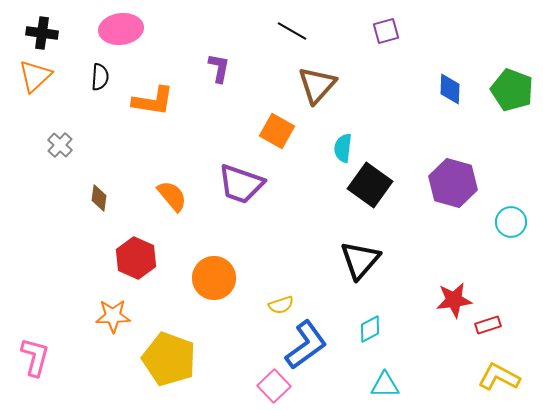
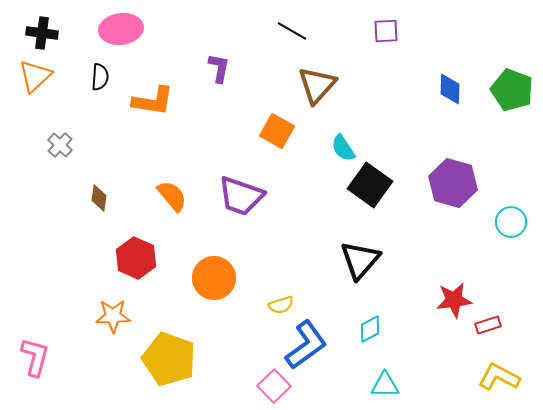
purple square: rotated 12 degrees clockwise
cyan semicircle: rotated 40 degrees counterclockwise
purple trapezoid: moved 12 px down
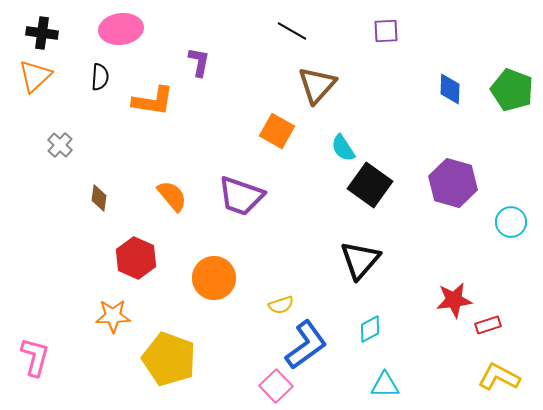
purple L-shape: moved 20 px left, 6 px up
pink square: moved 2 px right
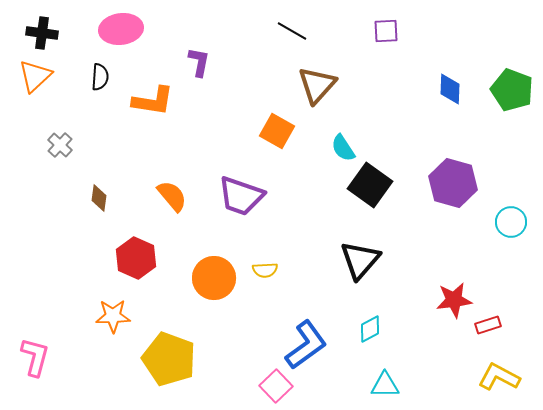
yellow semicircle: moved 16 px left, 35 px up; rotated 15 degrees clockwise
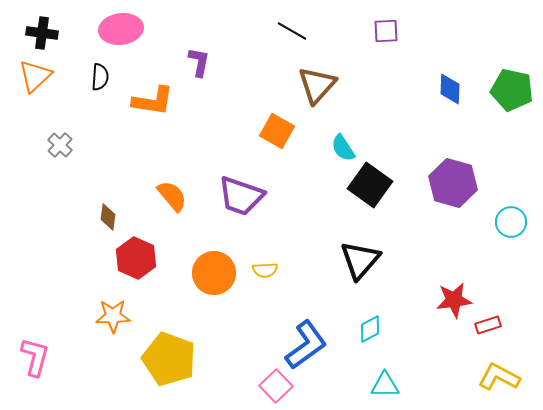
green pentagon: rotated 9 degrees counterclockwise
brown diamond: moved 9 px right, 19 px down
orange circle: moved 5 px up
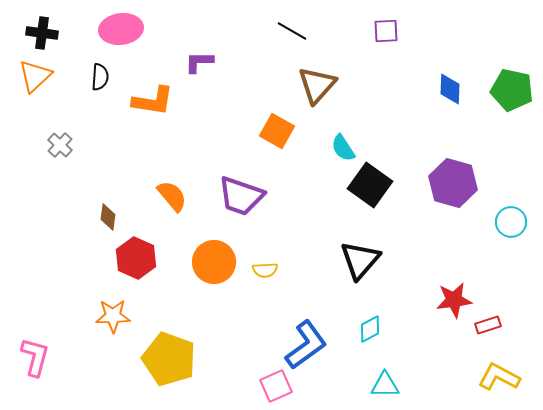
purple L-shape: rotated 100 degrees counterclockwise
orange circle: moved 11 px up
pink square: rotated 20 degrees clockwise
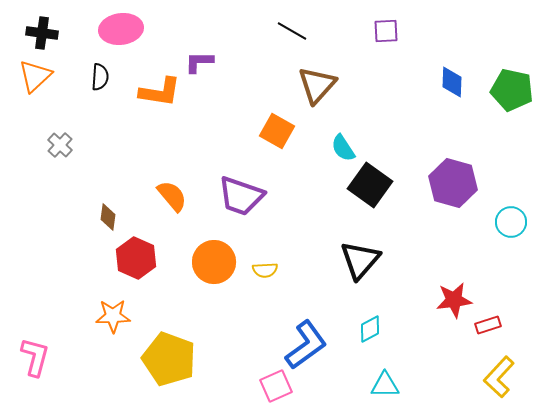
blue diamond: moved 2 px right, 7 px up
orange L-shape: moved 7 px right, 9 px up
yellow L-shape: rotated 75 degrees counterclockwise
